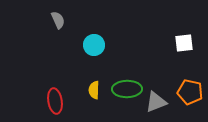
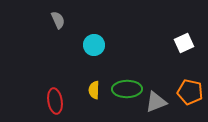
white square: rotated 18 degrees counterclockwise
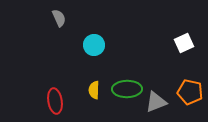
gray semicircle: moved 1 px right, 2 px up
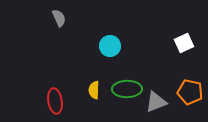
cyan circle: moved 16 px right, 1 px down
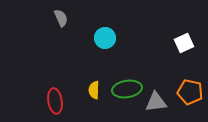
gray semicircle: moved 2 px right
cyan circle: moved 5 px left, 8 px up
green ellipse: rotated 8 degrees counterclockwise
gray triangle: rotated 15 degrees clockwise
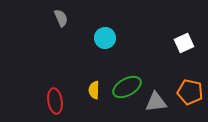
green ellipse: moved 2 px up; rotated 20 degrees counterclockwise
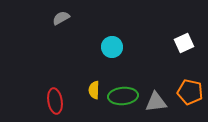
gray semicircle: rotated 96 degrees counterclockwise
cyan circle: moved 7 px right, 9 px down
green ellipse: moved 4 px left, 9 px down; rotated 24 degrees clockwise
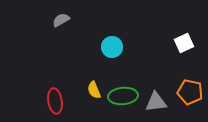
gray semicircle: moved 2 px down
yellow semicircle: rotated 24 degrees counterclockwise
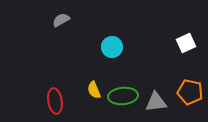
white square: moved 2 px right
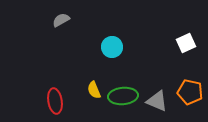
gray triangle: moved 1 px right, 1 px up; rotated 30 degrees clockwise
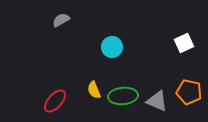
white square: moved 2 px left
orange pentagon: moved 1 px left
red ellipse: rotated 50 degrees clockwise
